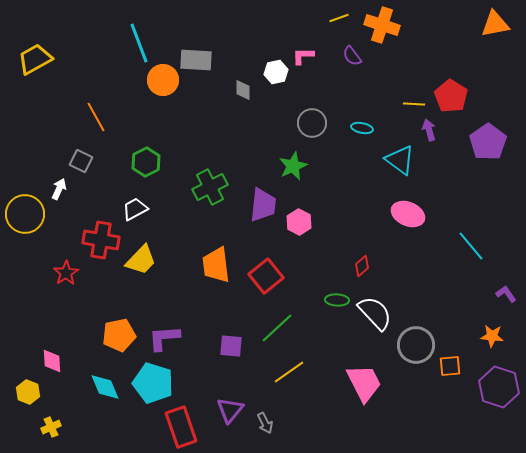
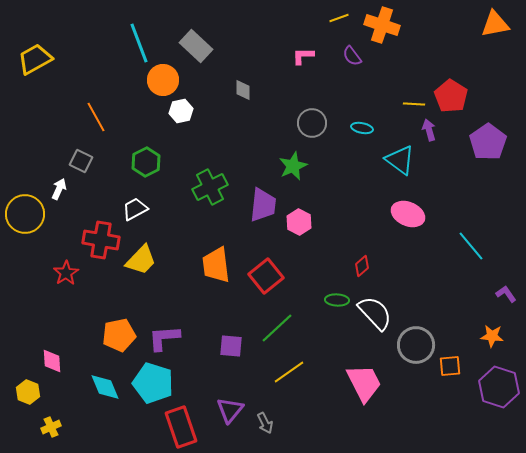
gray rectangle at (196, 60): moved 14 px up; rotated 40 degrees clockwise
white hexagon at (276, 72): moved 95 px left, 39 px down
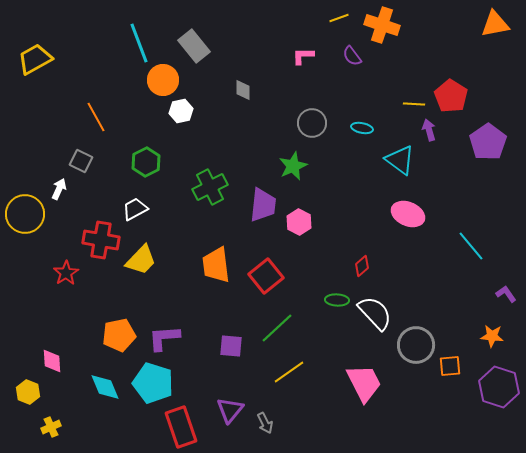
gray rectangle at (196, 46): moved 2 px left; rotated 8 degrees clockwise
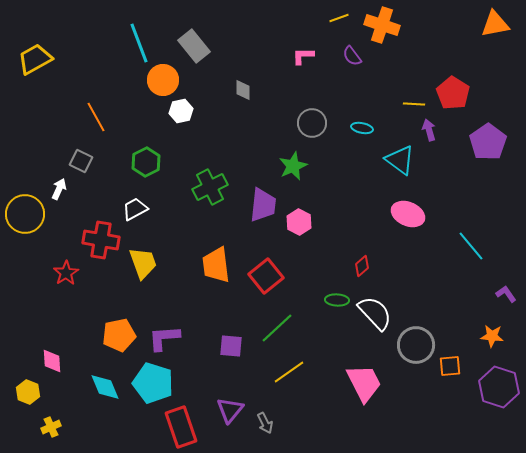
red pentagon at (451, 96): moved 2 px right, 3 px up
yellow trapezoid at (141, 260): moved 2 px right, 3 px down; rotated 64 degrees counterclockwise
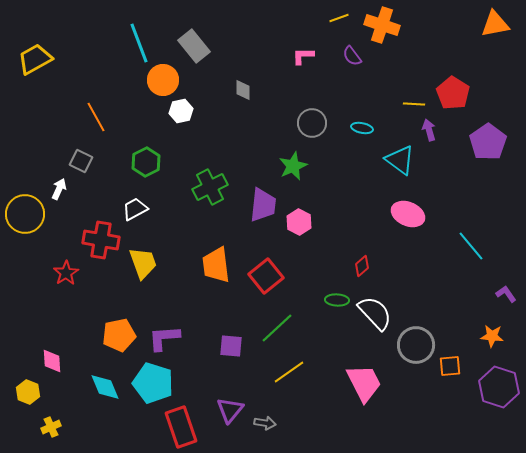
gray arrow at (265, 423): rotated 55 degrees counterclockwise
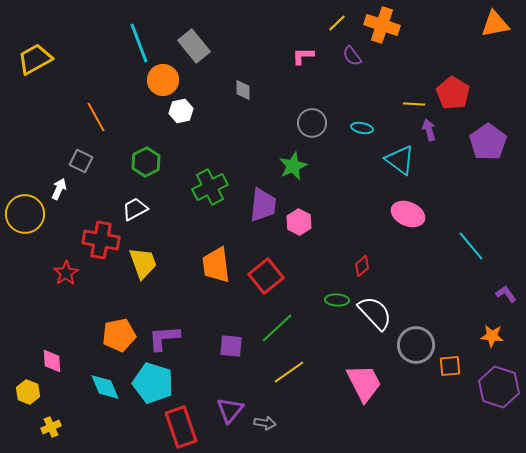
yellow line at (339, 18): moved 2 px left, 5 px down; rotated 24 degrees counterclockwise
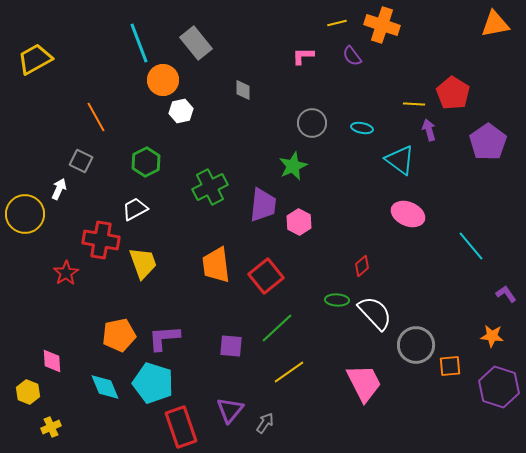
yellow line at (337, 23): rotated 30 degrees clockwise
gray rectangle at (194, 46): moved 2 px right, 3 px up
gray arrow at (265, 423): rotated 65 degrees counterclockwise
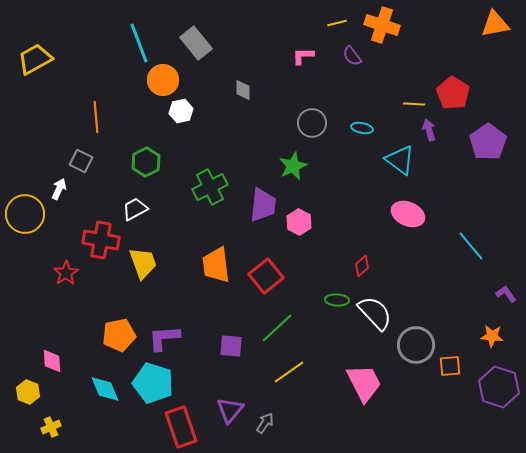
orange line at (96, 117): rotated 24 degrees clockwise
cyan diamond at (105, 387): moved 2 px down
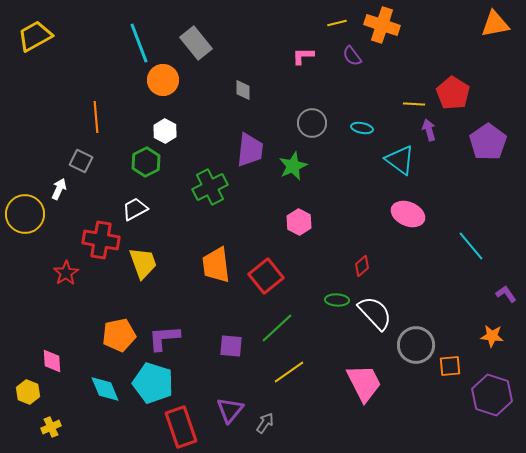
yellow trapezoid at (35, 59): moved 23 px up
white hexagon at (181, 111): moved 16 px left, 20 px down; rotated 20 degrees counterclockwise
purple trapezoid at (263, 205): moved 13 px left, 55 px up
purple hexagon at (499, 387): moved 7 px left, 8 px down
